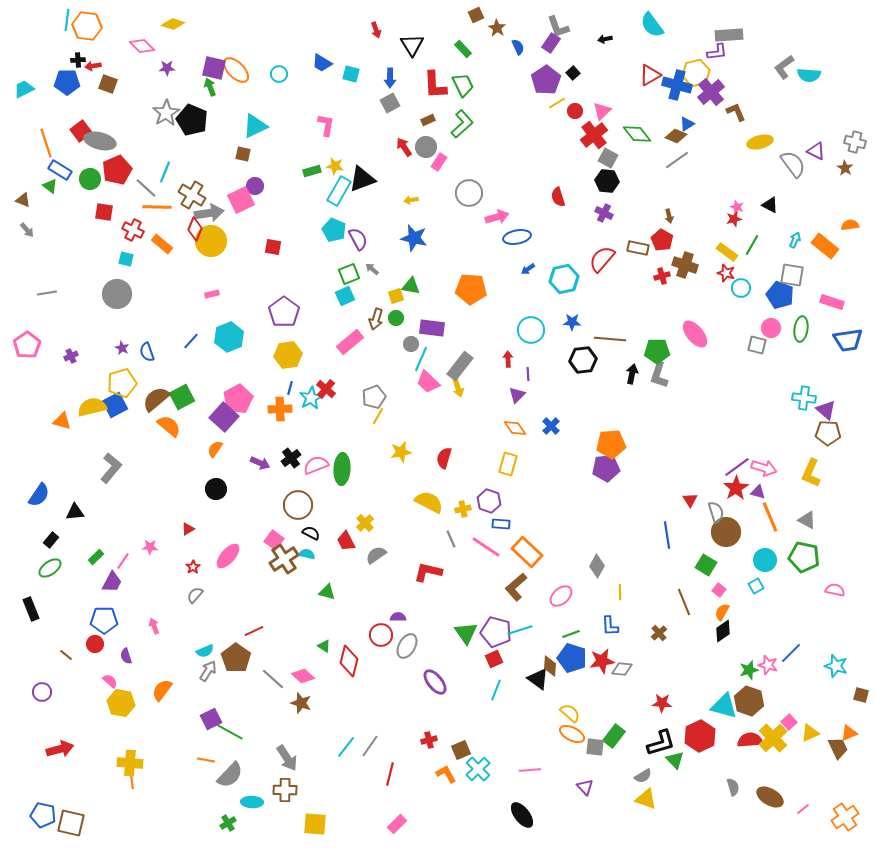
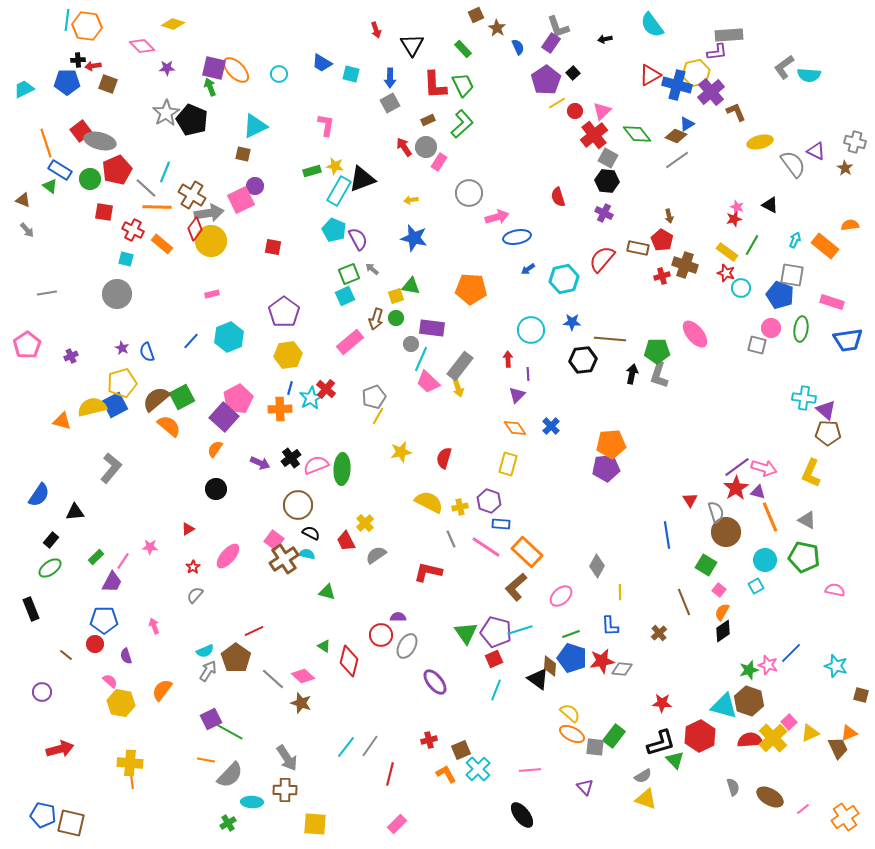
red diamond at (195, 229): rotated 15 degrees clockwise
yellow cross at (463, 509): moved 3 px left, 2 px up
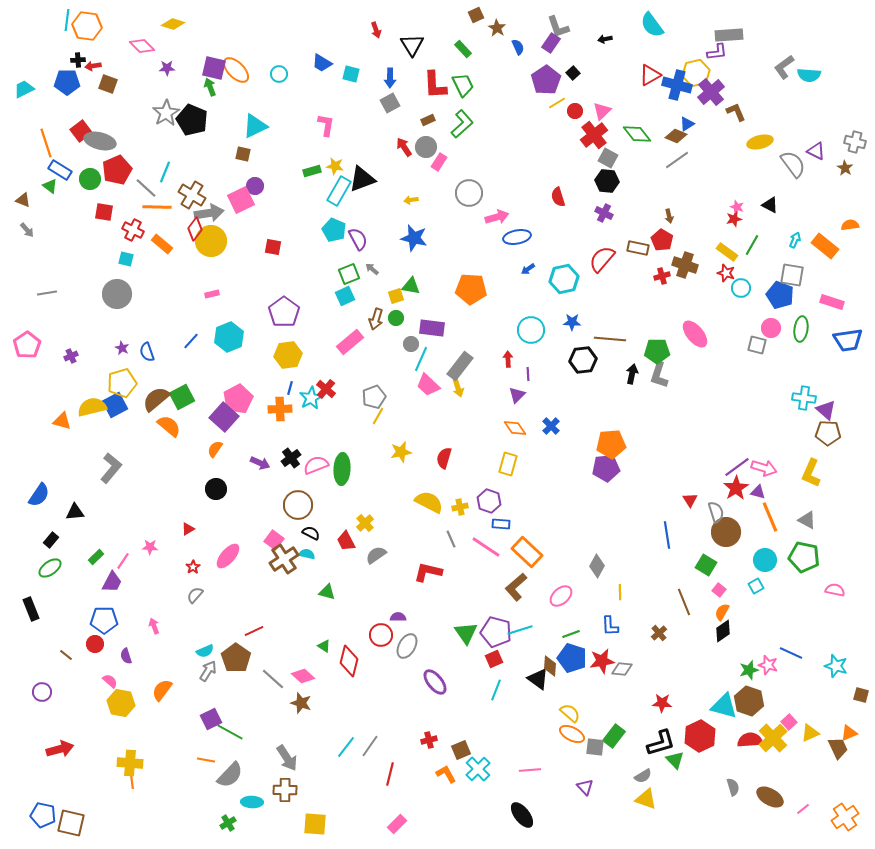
pink trapezoid at (428, 382): moved 3 px down
blue line at (791, 653): rotated 70 degrees clockwise
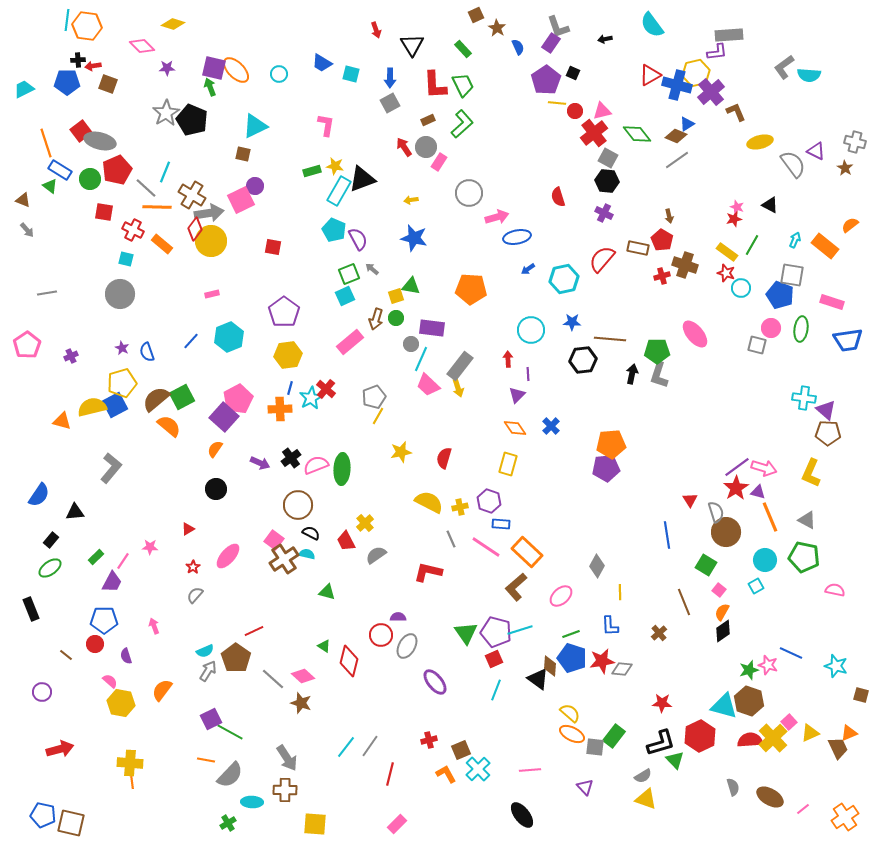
black square at (573, 73): rotated 24 degrees counterclockwise
yellow line at (557, 103): rotated 36 degrees clockwise
pink triangle at (602, 111): rotated 30 degrees clockwise
red cross at (594, 135): moved 2 px up
orange semicircle at (850, 225): rotated 30 degrees counterclockwise
gray circle at (117, 294): moved 3 px right
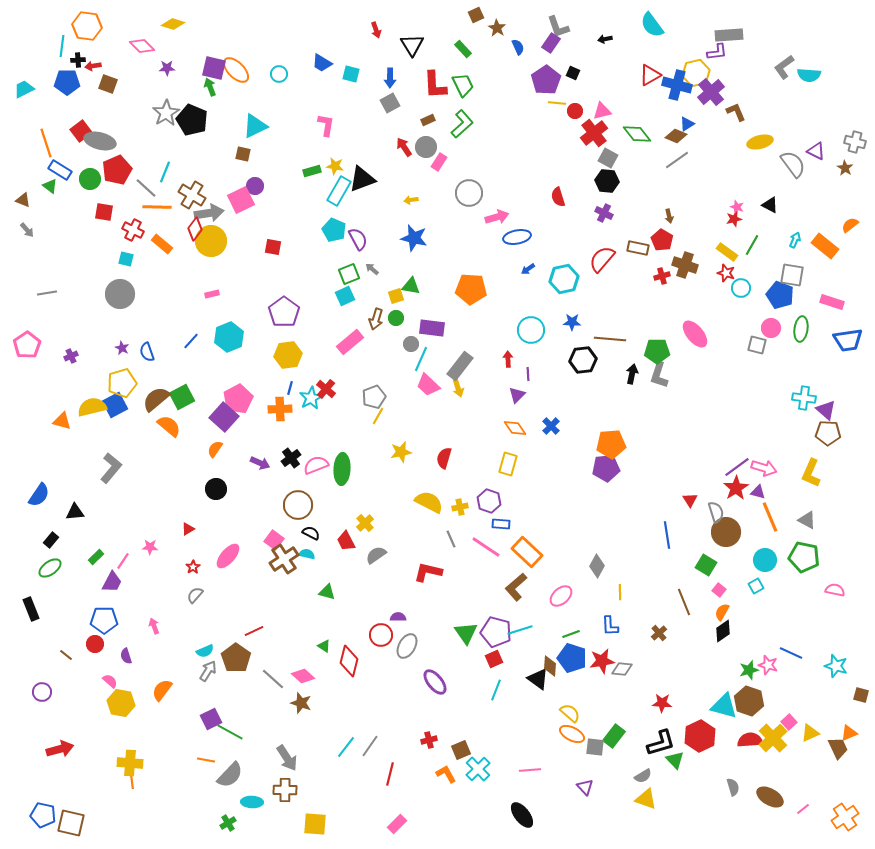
cyan line at (67, 20): moved 5 px left, 26 px down
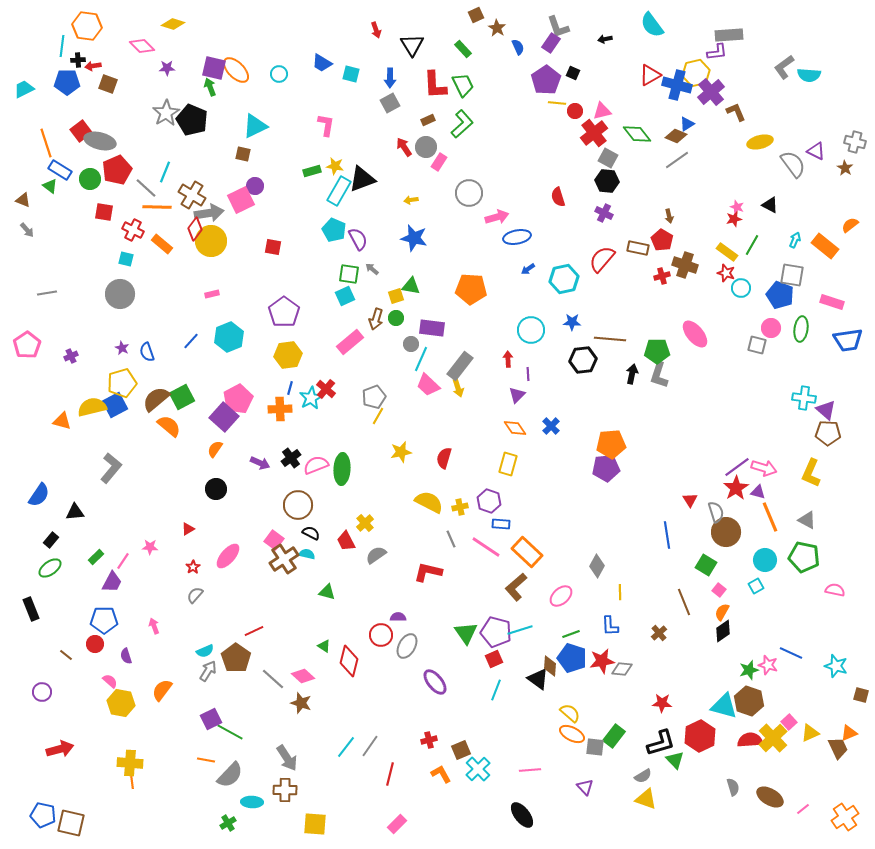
green square at (349, 274): rotated 30 degrees clockwise
orange L-shape at (446, 774): moved 5 px left
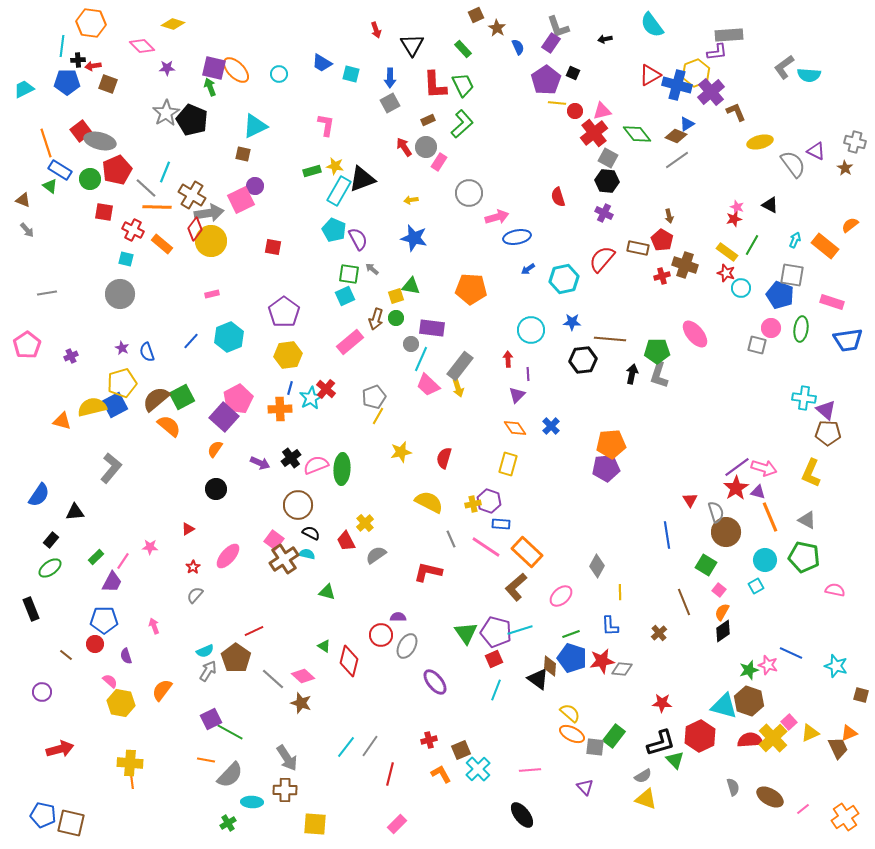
orange hexagon at (87, 26): moved 4 px right, 3 px up
yellow hexagon at (696, 73): rotated 8 degrees counterclockwise
yellow cross at (460, 507): moved 13 px right, 3 px up
